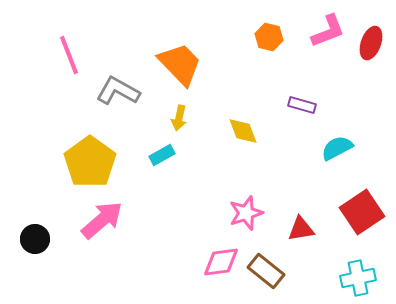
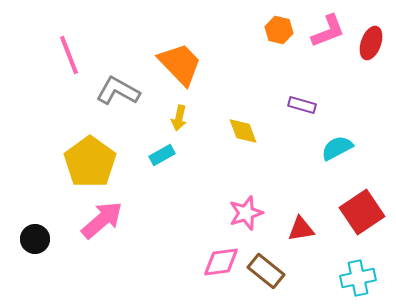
orange hexagon: moved 10 px right, 7 px up
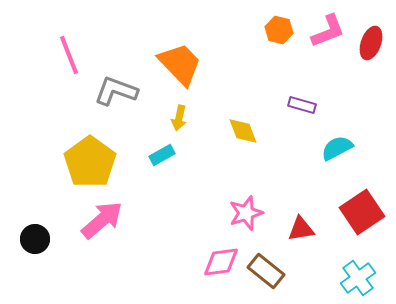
gray L-shape: moved 2 px left; rotated 9 degrees counterclockwise
cyan cross: rotated 24 degrees counterclockwise
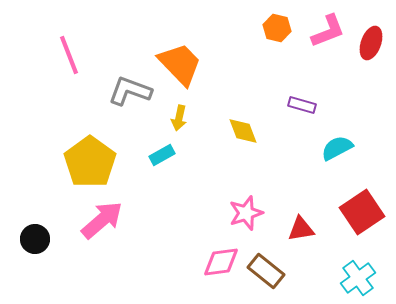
orange hexagon: moved 2 px left, 2 px up
gray L-shape: moved 14 px right
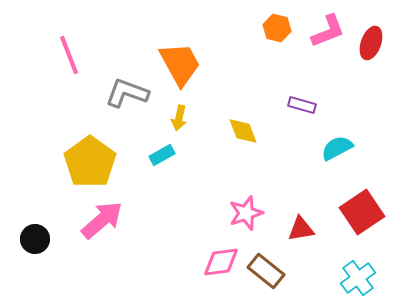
orange trapezoid: rotated 15 degrees clockwise
gray L-shape: moved 3 px left, 2 px down
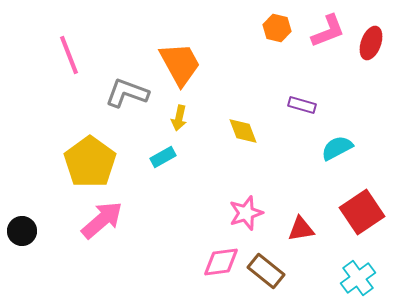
cyan rectangle: moved 1 px right, 2 px down
black circle: moved 13 px left, 8 px up
